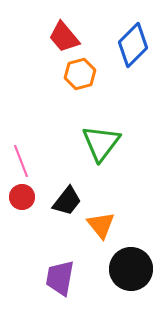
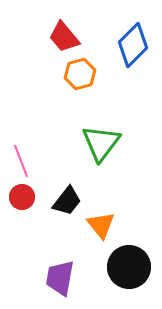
black circle: moved 2 px left, 2 px up
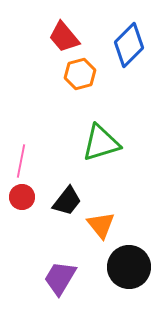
blue diamond: moved 4 px left
green triangle: rotated 36 degrees clockwise
pink line: rotated 32 degrees clockwise
purple trapezoid: rotated 21 degrees clockwise
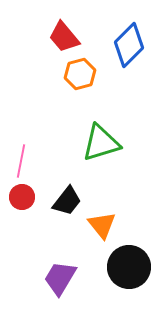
orange triangle: moved 1 px right
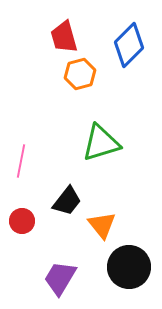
red trapezoid: rotated 24 degrees clockwise
red circle: moved 24 px down
